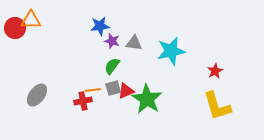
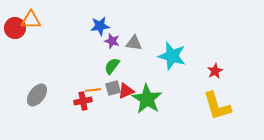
cyan star: moved 1 px right, 5 px down; rotated 28 degrees clockwise
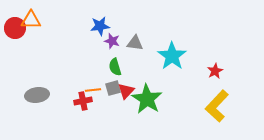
gray triangle: moved 1 px right
cyan star: rotated 20 degrees clockwise
green semicircle: moved 3 px right, 1 px down; rotated 54 degrees counterclockwise
red triangle: rotated 24 degrees counterclockwise
gray ellipse: rotated 45 degrees clockwise
yellow L-shape: rotated 60 degrees clockwise
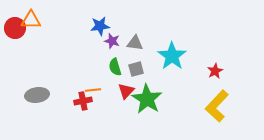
gray square: moved 23 px right, 19 px up
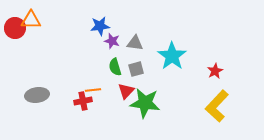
green star: moved 2 px left, 4 px down; rotated 24 degrees counterclockwise
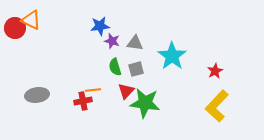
orange triangle: rotated 25 degrees clockwise
